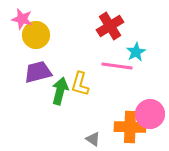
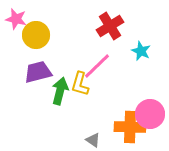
pink star: moved 6 px left
cyan star: moved 5 px right, 1 px up; rotated 18 degrees counterclockwise
pink line: moved 20 px left; rotated 52 degrees counterclockwise
gray triangle: moved 1 px down
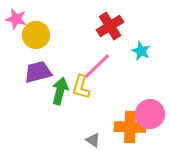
yellow L-shape: moved 1 px right, 3 px down
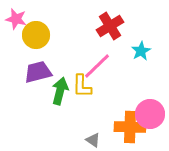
cyan star: rotated 18 degrees clockwise
yellow L-shape: moved 1 px right, 1 px up; rotated 15 degrees counterclockwise
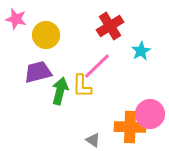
yellow circle: moved 10 px right
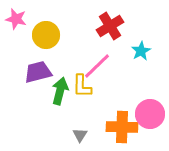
orange cross: moved 8 px left
gray triangle: moved 13 px left, 5 px up; rotated 28 degrees clockwise
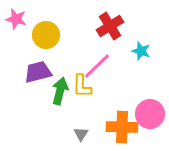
cyan star: rotated 24 degrees counterclockwise
gray triangle: moved 1 px right, 1 px up
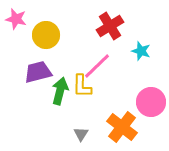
pink circle: moved 1 px right, 12 px up
orange cross: rotated 36 degrees clockwise
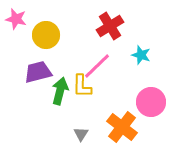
cyan star: moved 4 px down
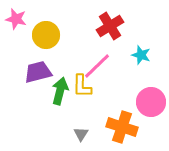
orange cross: rotated 20 degrees counterclockwise
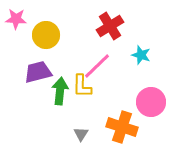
pink star: rotated 10 degrees counterclockwise
green arrow: rotated 8 degrees counterclockwise
